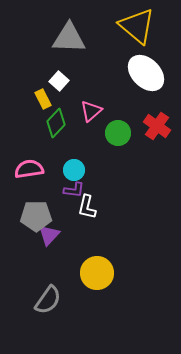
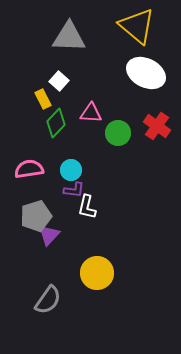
gray triangle: moved 1 px up
white ellipse: rotated 18 degrees counterclockwise
pink triangle: moved 2 px down; rotated 45 degrees clockwise
cyan circle: moved 3 px left
gray pentagon: rotated 16 degrees counterclockwise
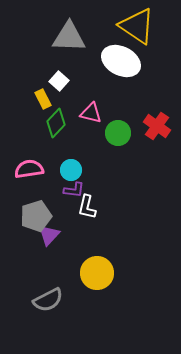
yellow triangle: rotated 6 degrees counterclockwise
white ellipse: moved 25 px left, 12 px up
pink triangle: rotated 10 degrees clockwise
gray semicircle: rotated 28 degrees clockwise
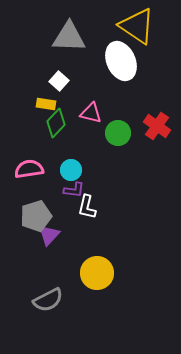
white ellipse: rotated 39 degrees clockwise
yellow rectangle: moved 3 px right, 5 px down; rotated 54 degrees counterclockwise
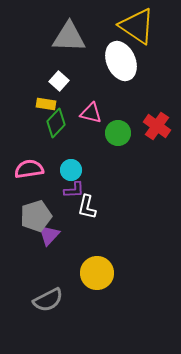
purple L-shape: rotated 10 degrees counterclockwise
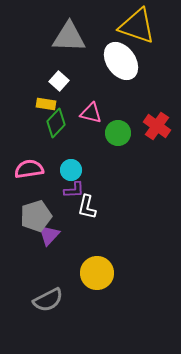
yellow triangle: rotated 15 degrees counterclockwise
white ellipse: rotated 12 degrees counterclockwise
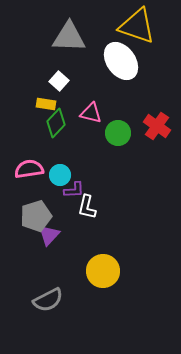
cyan circle: moved 11 px left, 5 px down
yellow circle: moved 6 px right, 2 px up
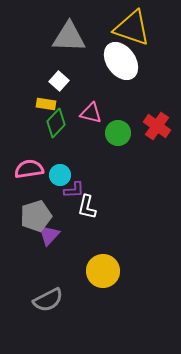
yellow triangle: moved 5 px left, 2 px down
